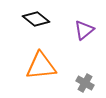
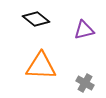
purple triangle: rotated 25 degrees clockwise
orange triangle: rotated 8 degrees clockwise
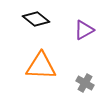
purple triangle: rotated 15 degrees counterclockwise
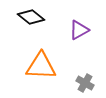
black diamond: moved 5 px left, 2 px up
purple triangle: moved 5 px left
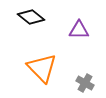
purple triangle: rotated 30 degrees clockwise
orange triangle: moved 1 px right, 2 px down; rotated 44 degrees clockwise
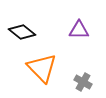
black diamond: moved 9 px left, 15 px down
gray cross: moved 2 px left, 1 px up
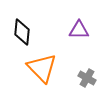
black diamond: rotated 56 degrees clockwise
gray cross: moved 4 px right, 4 px up
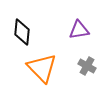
purple triangle: rotated 10 degrees counterclockwise
gray cross: moved 12 px up
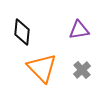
gray cross: moved 5 px left, 4 px down; rotated 18 degrees clockwise
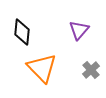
purple triangle: rotated 40 degrees counterclockwise
gray cross: moved 9 px right
